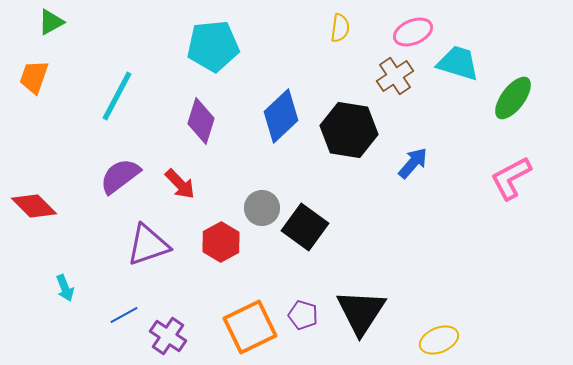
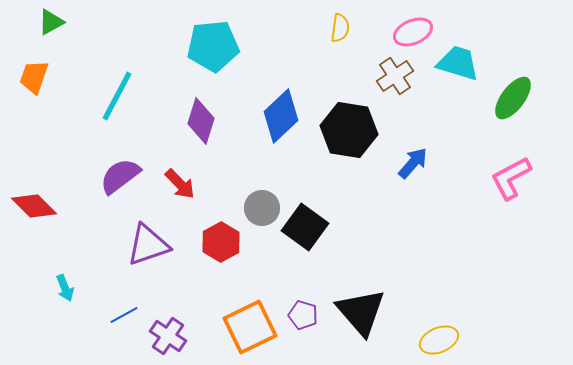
black triangle: rotated 14 degrees counterclockwise
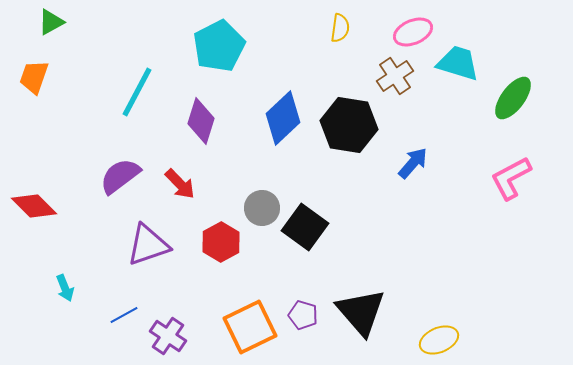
cyan pentagon: moved 6 px right; rotated 21 degrees counterclockwise
cyan line: moved 20 px right, 4 px up
blue diamond: moved 2 px right, 2 px down
black hexagon: moved 5 px up
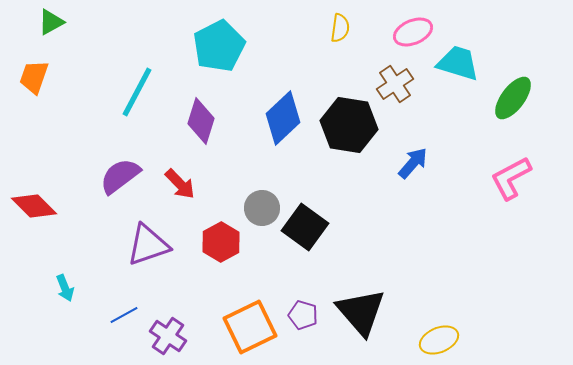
brown cross: moved 8 px down
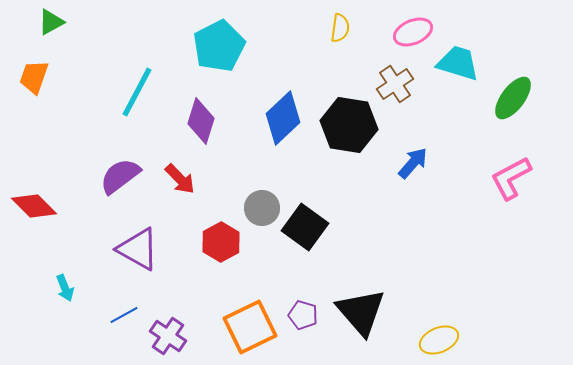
red arrow: moved 5 px up
purple triangle: moved 10 px left, 4 px down; rotated 48 degrees clockwise
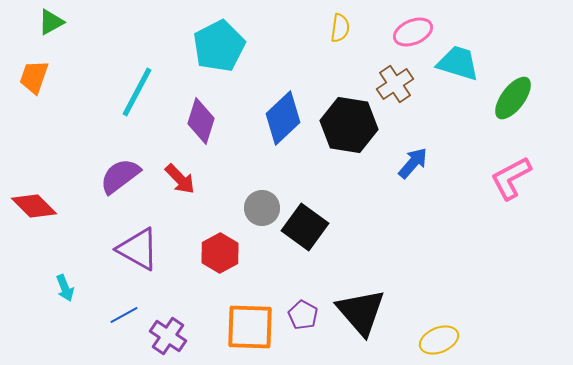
red hexagon: moved 1 px left, 11 px down
purple pentagon: rotated 12 degrees clockwise
orange square: rotated 28 degrees clockwise
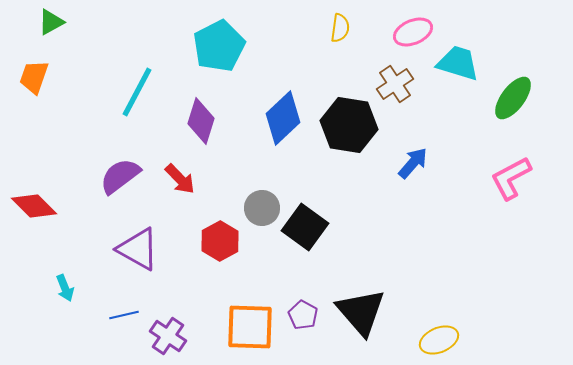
red hexagon: moved 12 px up
blue line: rotated 16 degrees clockwise
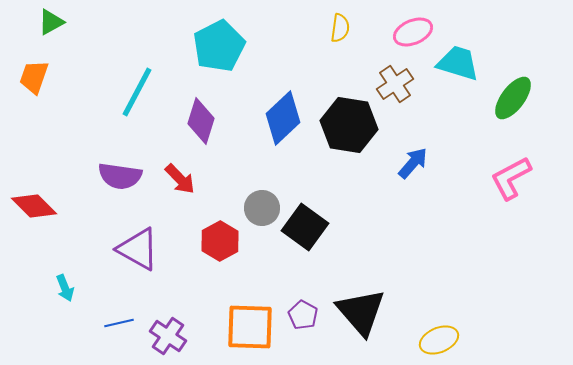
purple semicircle: rotated 135 degrees counterclockwise
blue line: moved 5 px left, 8 px down
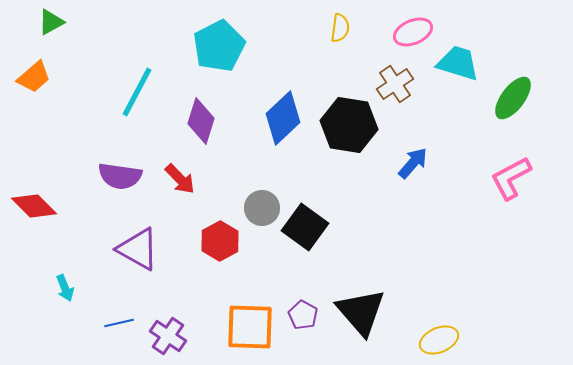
orange trapezoid: rotated 150 degrees counterclockwise
